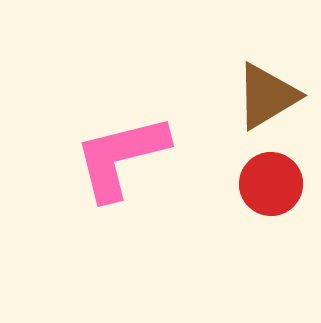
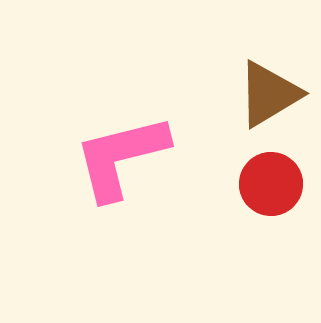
brown triangle: moved 2 px right, 2 px up
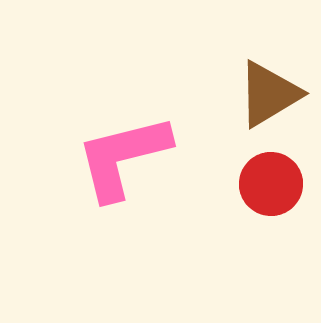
pink L-shape: moved 2 px right
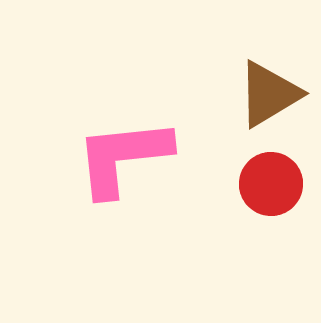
pink L-shape: rotated 8 degrees clockwise
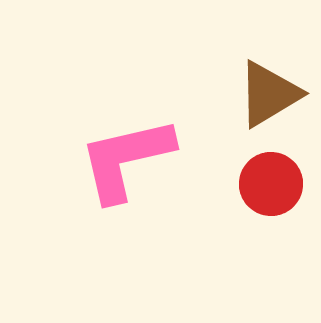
pink L-shape: moved 3 px right, 2 px down; rotated 7 degrees counterclockwise
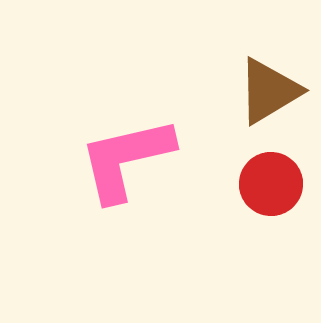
brown triangle: moved 3 px up
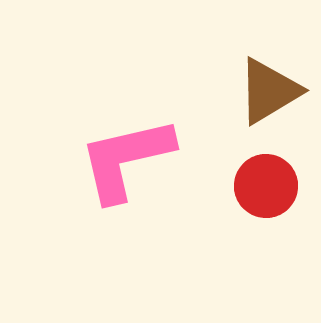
red circle: moved 5 px left, 2 px down
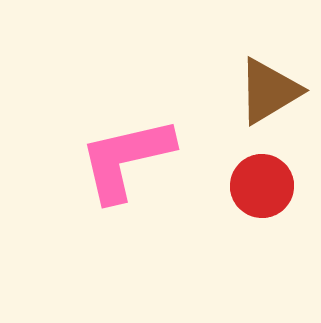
red circle: moved 4 px left
